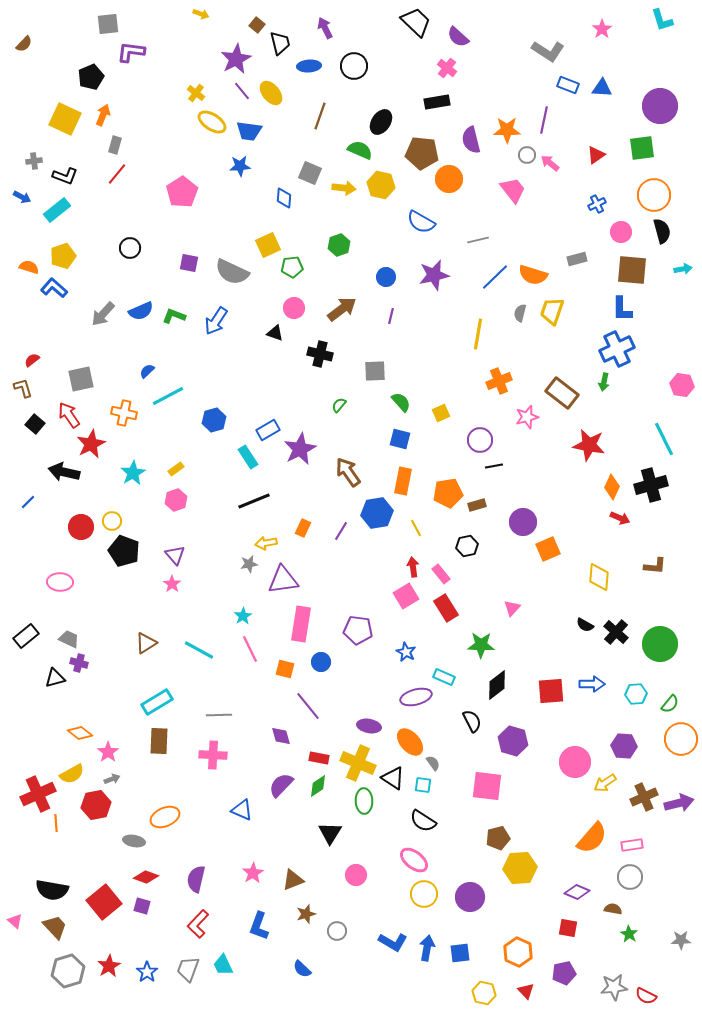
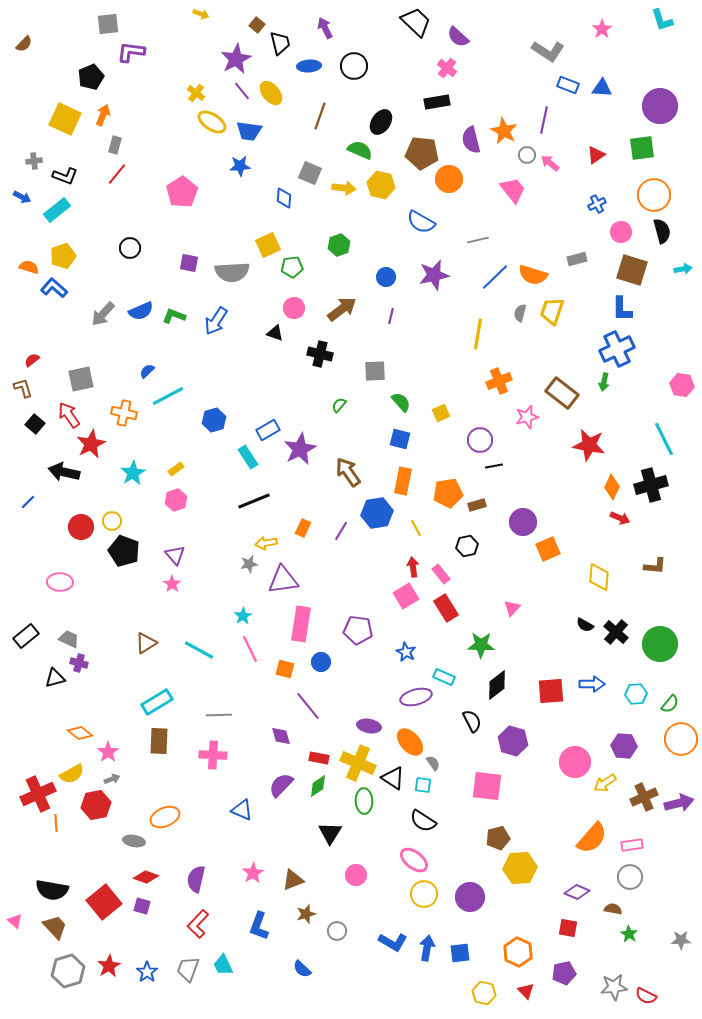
orange star at (507, 130): moved 3 px left, 1 px down; rotated 28 degrees clockwise
brown square at (632, 270): rotated 12 degrees clockwise
gray semicircle at (232, 272): rotated 28 degrees counterclockwise
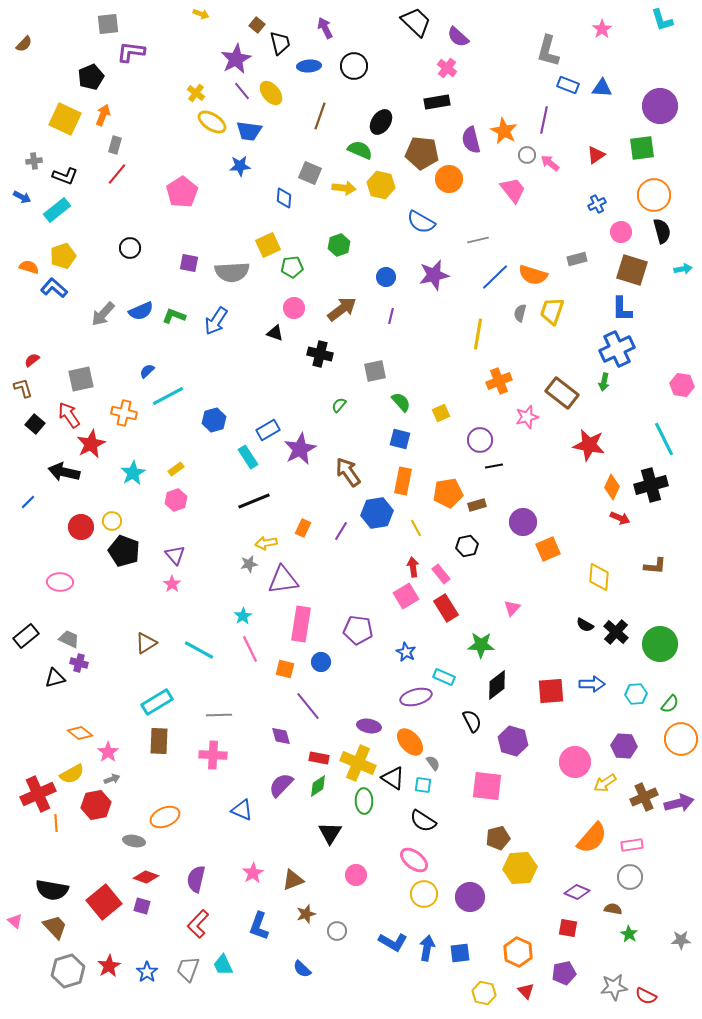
gray L-shape at (548, 51): rotated 72 degrees clockwise
gray square at (375, 371): rotated 10 degrees counterclockwise
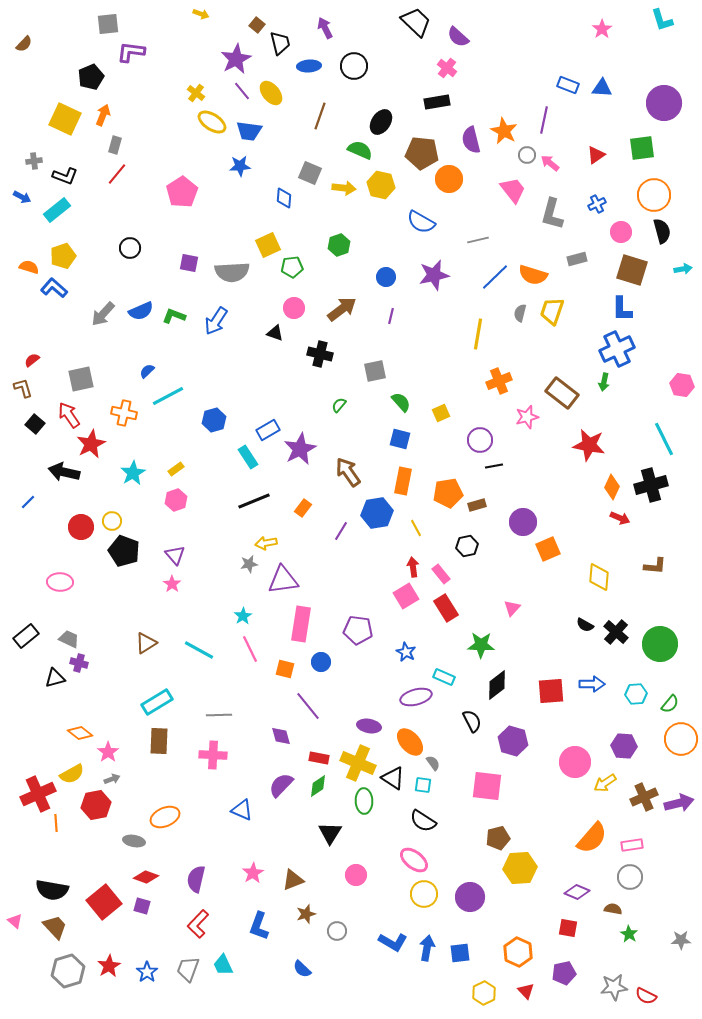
gray L-shape at (548, 51): moved 4 px right, 163 px down
purple circle at (660, 106): moved 4 px right, 3 px up
orange rectangle at (303, 528): moved 20 px up; rotated 12 degrees clockwise
yellow hexagon at (484, 993): rotated 20 degrees clockwise
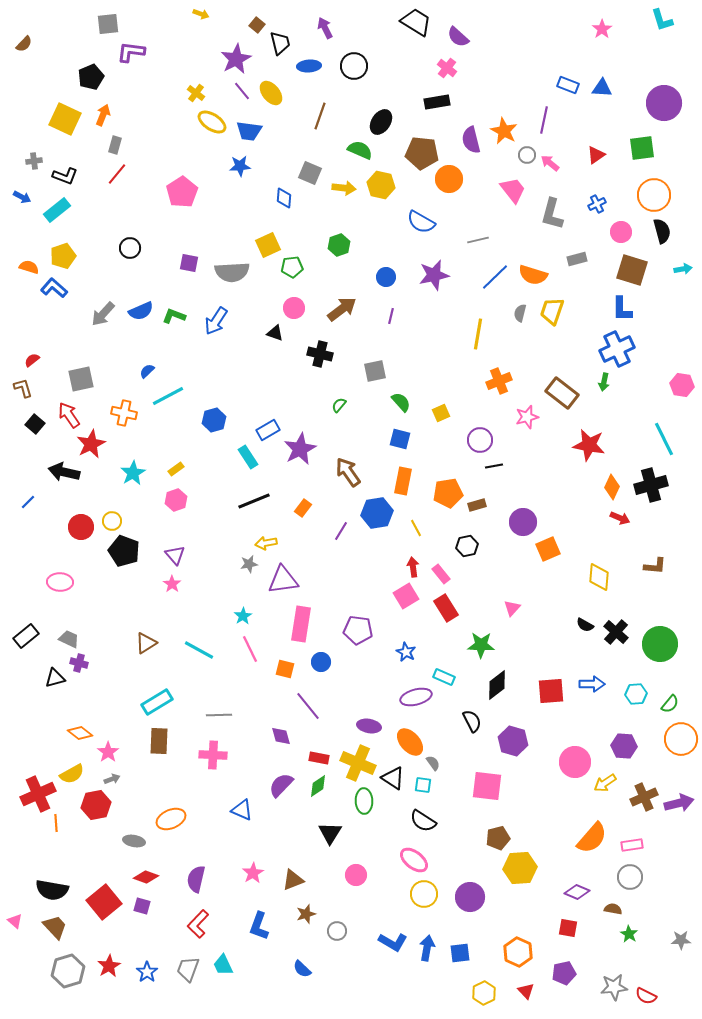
black trapezoid at (416, 22): rotated 12 degrees counterclockwise
orange ellipse at (165, 817): moved 6 px right, 2 px down
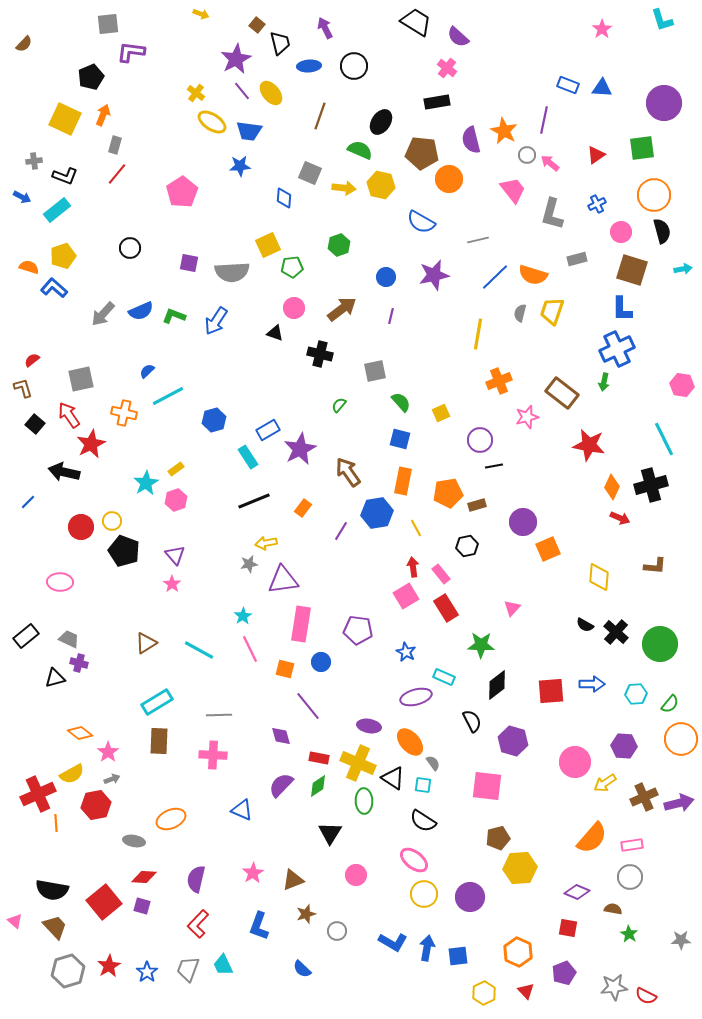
cyan star at (133, 473): moved 13 px right, 10 px down
red diamond at (146, 877): moved 2 px left; rotated 15 degrees counterclockwise
blue square at (460, 953): moved 2 px left, 3 px down
purple pentagon at (564, 973): rotated 10 degrees counterclockwise
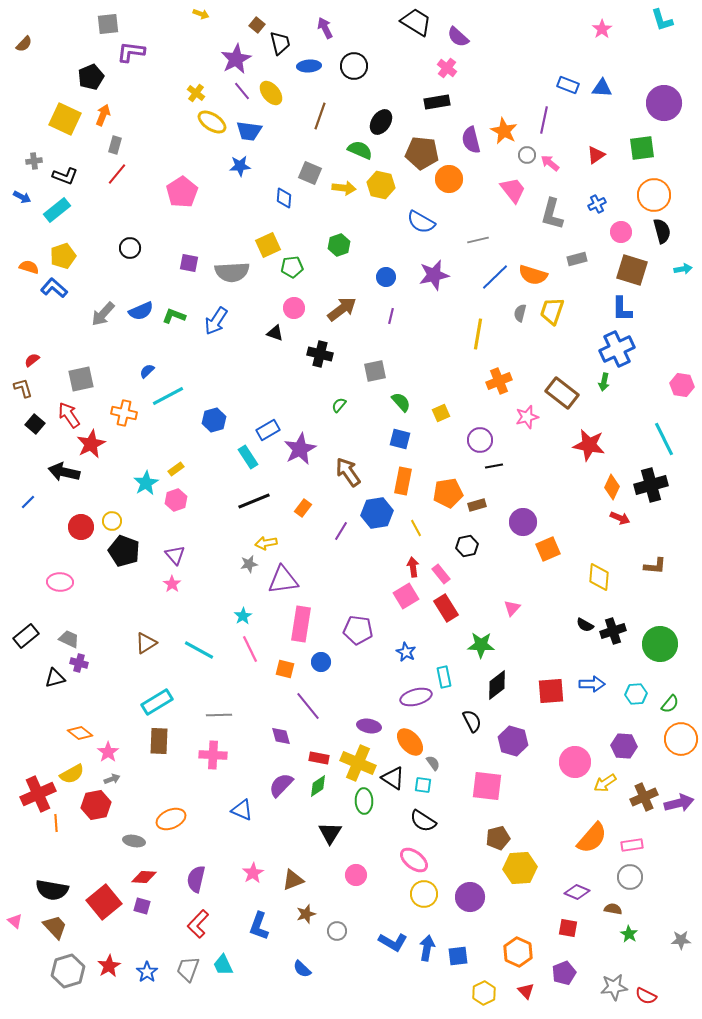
black cross at (616, 632): moved 3 px left, 1 px up; rotated 30 degrees clockwise
cyan rectangle at (444, 677): rotated 55 degrees clockwise
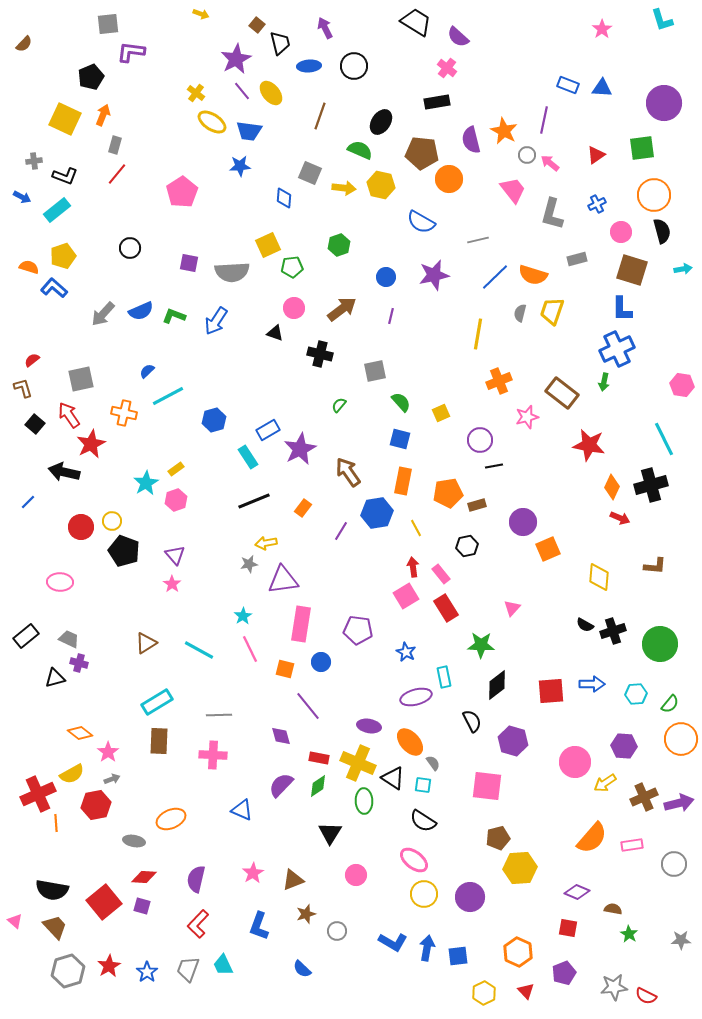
gray circle at (630, 877): moved 44 px right, 13 px up
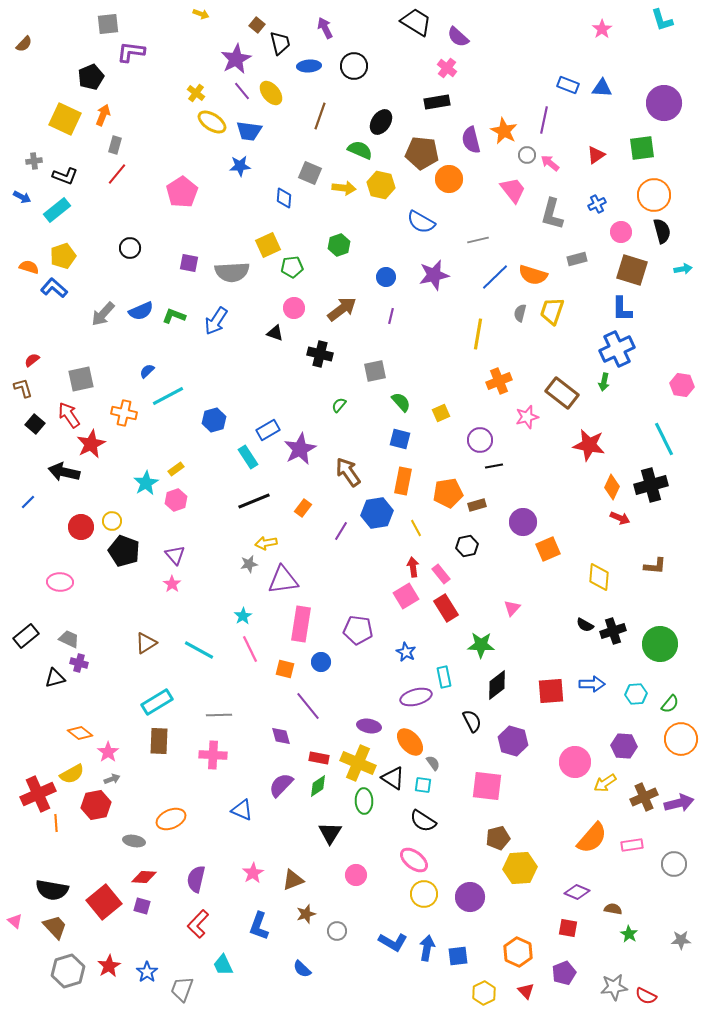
gray trapezoid at (188, 969): moved 6 px left, 20 px down
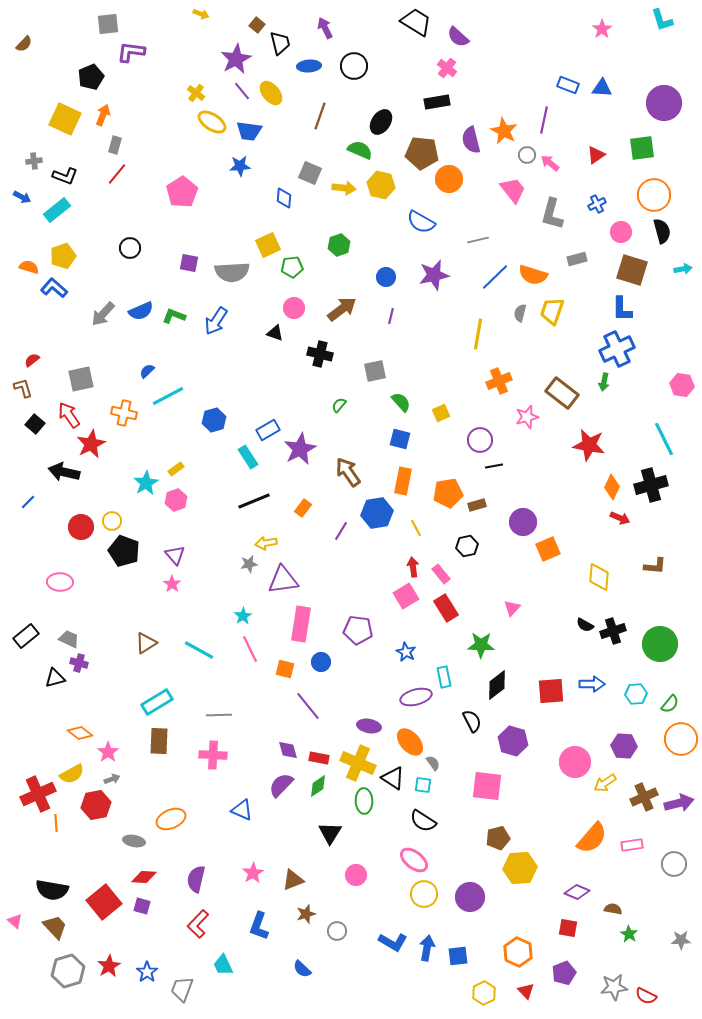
purple diamond at (281, 736): moved 7 px right, 14 px down
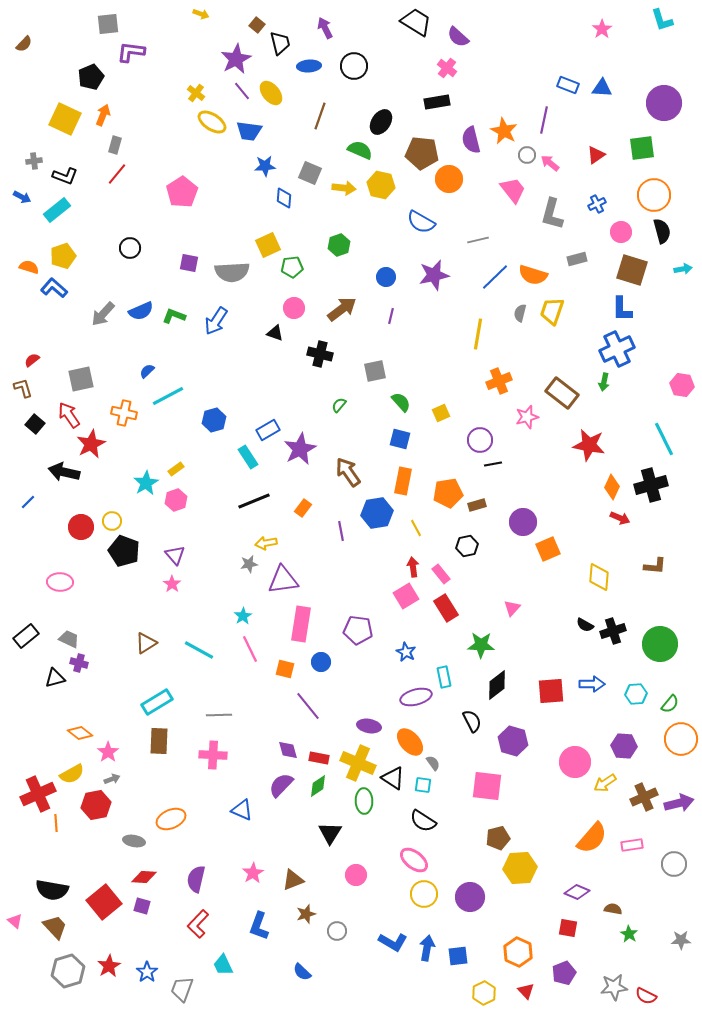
blue star at (240, 166): moved 25 px right
black line at (494, 466): moved 1 px left, 2 px up
purple line at (341, 531): rotated 42 degrees counterclockwise
blue semicircle at (302, 969): moved 3 px down
